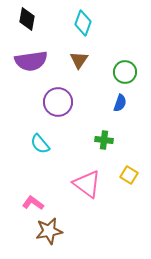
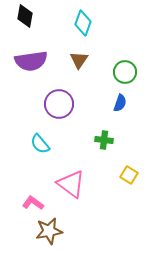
black diamond: moved 2 px left, 3 px up
purple circle: moved 1 px right, 2 px down
pink triangle: moved 16 px left
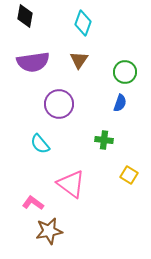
purple semicircle: moved 2 px right, 1 px down
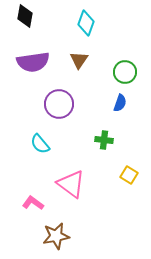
cyan diamond: moved 3 px right
brown star: moved 7 px right, 5 px down
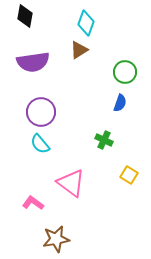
brown triangle: moved 10 px up; rotated 24 degrees clockwise
purple circle: moved 18 px left, 8 px down
green cross: rotated 18 degrees clockwise
pink triangle: moved 1 px up
brown star: moved 3 px down
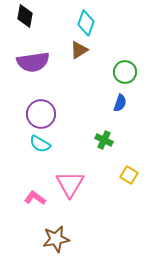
purple circle: moved 2 px down
cyan semicircle: rotated 20 degrees counterclockwise
pink triangle: moved 1 px left, 1 px down; rotated 24 degrees clockwise
pink L-shape: moved 2 px right, 5 px up
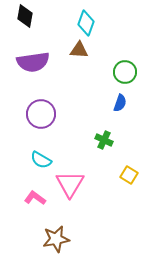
brown triangle: rotated 36 degrees clockwise
cyan semicircle: moved 1 px right, 16 px down
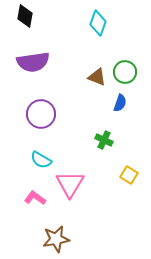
cyan diamond: moved 12 px right
brown triangle: moved 18 px right, 27 px down; rotated 18 degrees clockwise
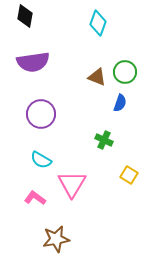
pink triangle: moved 2 px right
